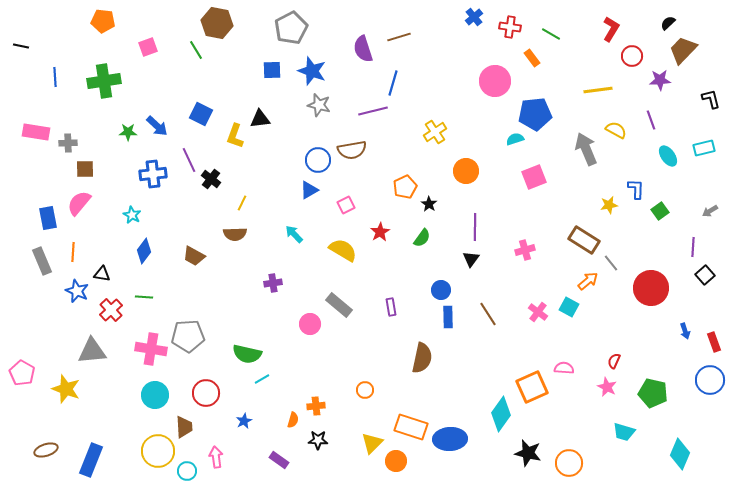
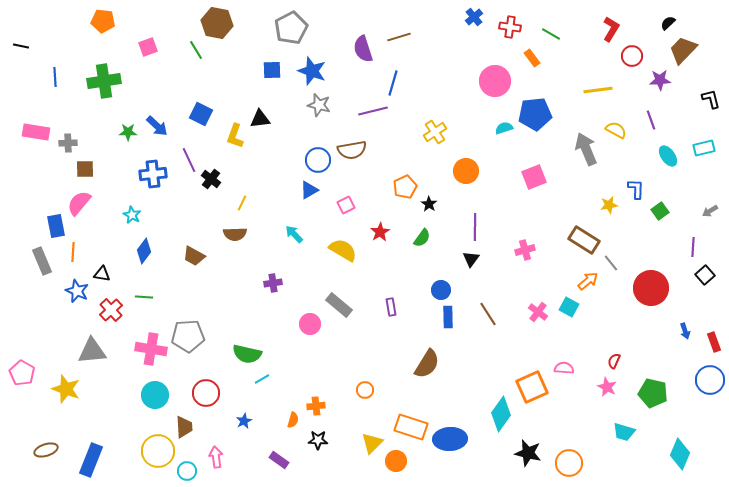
cyan semicircle at (515, 139): moved 11 px left, 11 px up
blue rectangle at (48, 218): moved 8 px right, 8 px down
brown semicircle at (422, 358): moved 5 px right, 6 px down; rotated 20 degrees clockwise
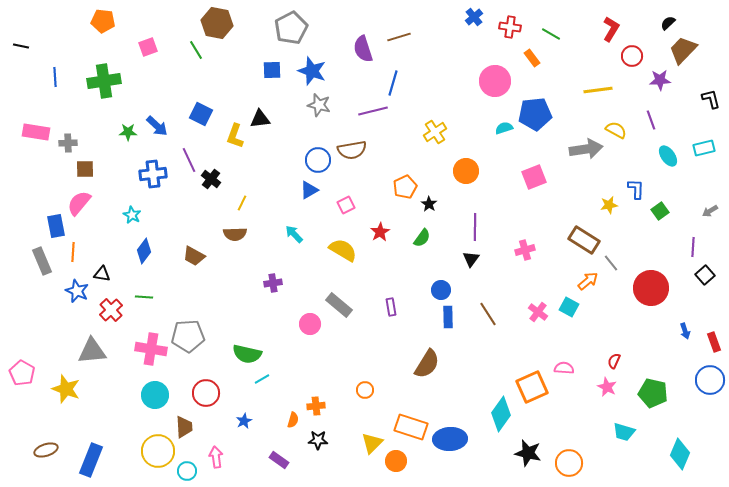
gray arrow at (586, 149): rotated 104 degrees clockwise
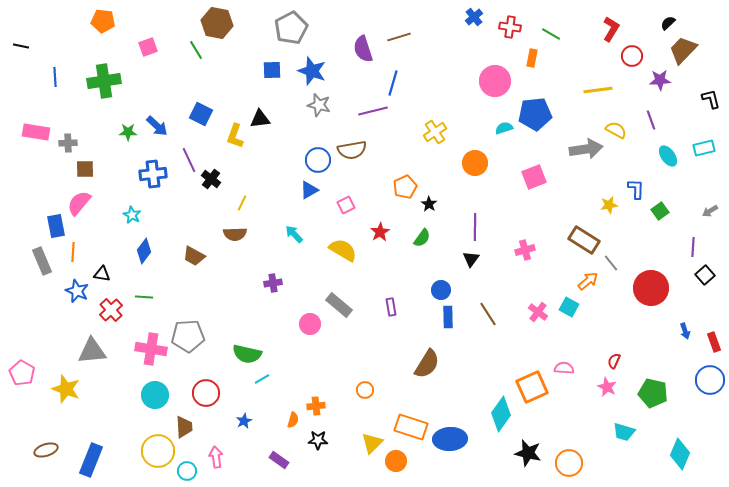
orange rectangle at (532, 58): rotated 48 degrees clockwise
orange circle at (466, 171): moved 9 px right, 8 px up
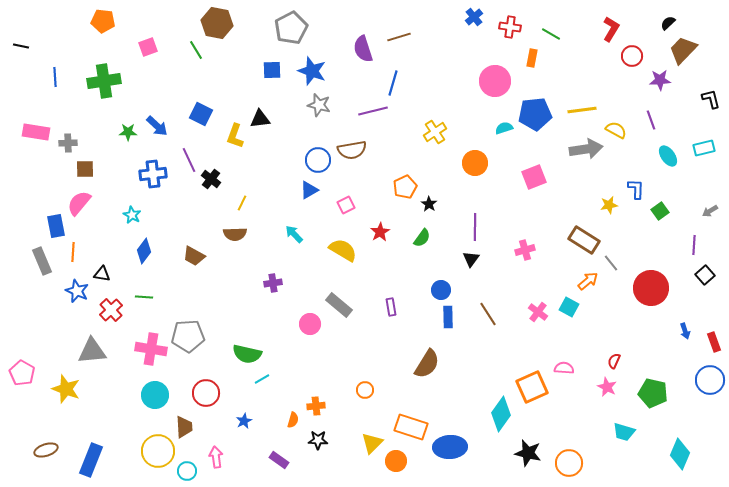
yellow line at (598, 90): moved 16 px left, 20 px down
purple line at (693, 247): moved 1 px right, 2 px up
blue ellipse at (450, 439): moved 8 px down
